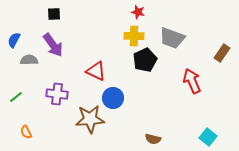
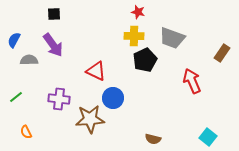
purple cross: moved 2 px right, 5 px down
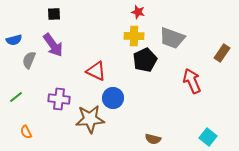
blue semicircle: rotated 133 degrees counterclockwise
gray semicircle: rotated 66 degrees counterclockwise
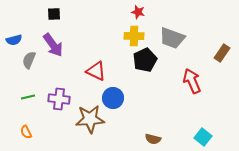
green line: moved 12 px right; rotated 24 degrees clockwise
cyan square: moved 5 px left
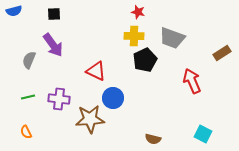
blue semicircle: moved 29 px up
brown rectangle: rotated 24 degrees clockwise
cyan square: moved 3 px up; rotated 12 degrees counterclockwise
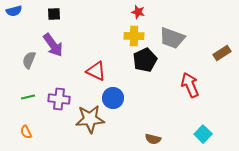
red arrow: moved 2 px left, 4 px down
cyan square: rotated 18 degrees clockwise
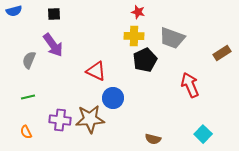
purple cross: moved 1 px right, 21 px down
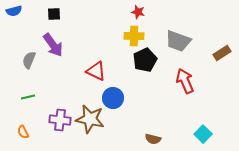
gray trapezoid: moved 6 px right, 3 px down
red arrow: moved 5 px left, 4 px up
brown star: rotated 16 degrees clockwise
orange semicircle: moved 3 px left
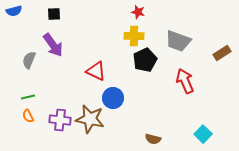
orange semicircle: moved 5 px right, 16 px up
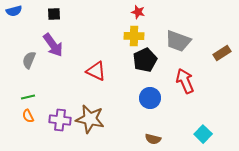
blue circle: moved 37 px right
